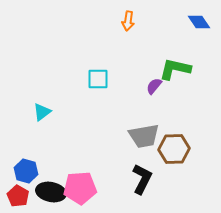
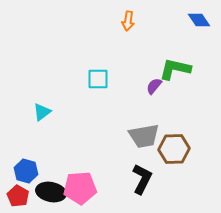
blue diamond: moved 2 px up
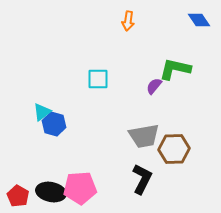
blue hexagon: moved 28 px right, 47 px up
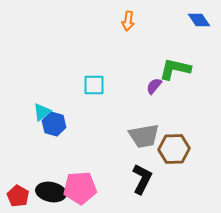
cyan square: moved 4 px left, 6 px down
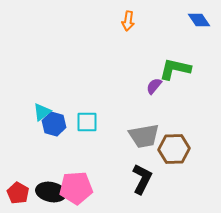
cyan square: moved 7 px left, 37 px down
pink pentagon: moved 4 px left
red pentagon: moved 3 px up
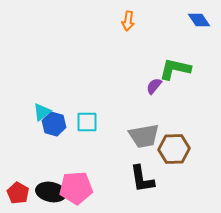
black L-shape: rotated 144 degrees clockwise
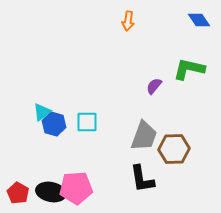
green L-shape: moved 14 px right
gray trapezoid: rotated 60 degrees counterclockwise
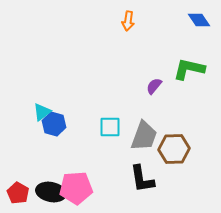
cyan square: moved 23 px right, 5 px down
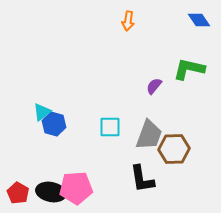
gray trapezoid: moved 5 px right, 1 px up
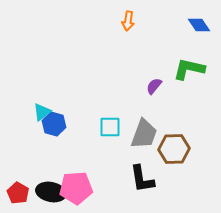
blue diamond: moved 5 px down
gray trapezoid: moved 5 px left, 1 px up
